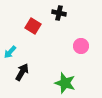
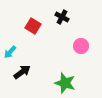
black cross: moved 3 px right, 4 px down; rotated 16 degrees clockwise
black arrow: rotated 24 degrees clockwise
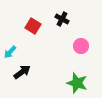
black cross: moved 2 px down
green star: moved 12 px right
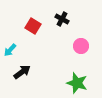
cyan arrow: moved 2 px up
